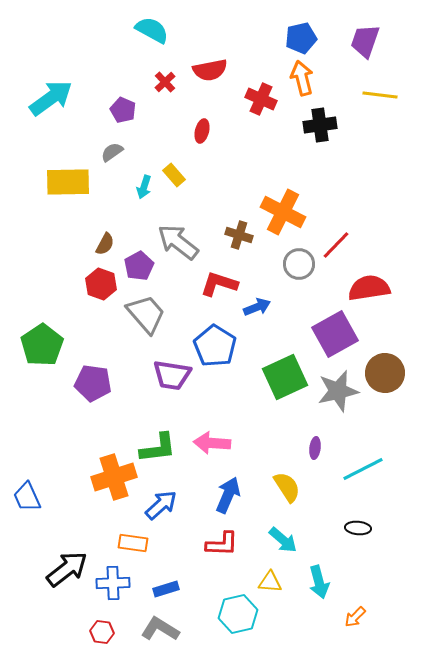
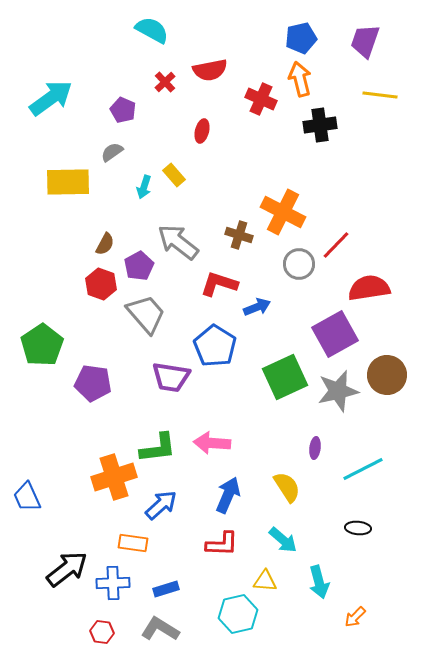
orange arrow at (302, 78): moved 2 px left, 1 px down
brown circle at (385, 373): moved 2 px right, 2 px down
purple trapezoid at (172, 375): moved 1 px left, 2 px down
yellow triangle at (270, 582): moved 5 px left, 1 px up
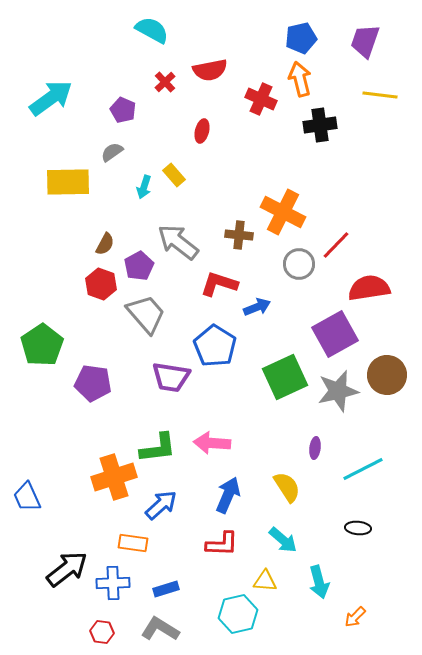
brown cross at (239, 235): rotated 12 degrees counterclockwise
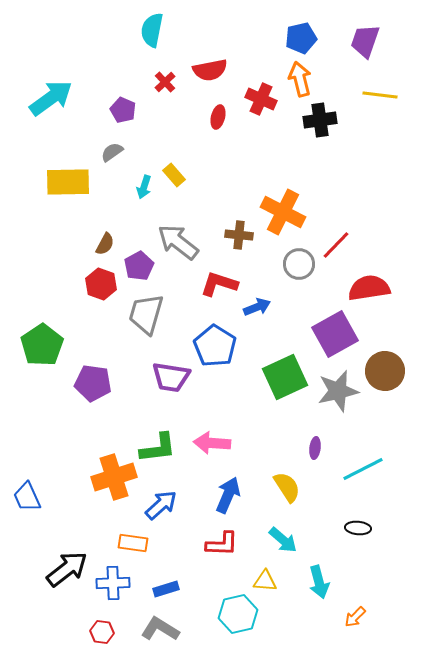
cyan semicircle at (152, 30): rotated 108 degrees counterclockwise
black cross at (320, 125): moved 5 px up
red ellipse at (202, 131): moved 16 px right, 14 px up
gray trapezoid at (146, 314): rotated 123 degrees counterclockwise
brown circle at (387, 375): moved 2 px left, 4 px up
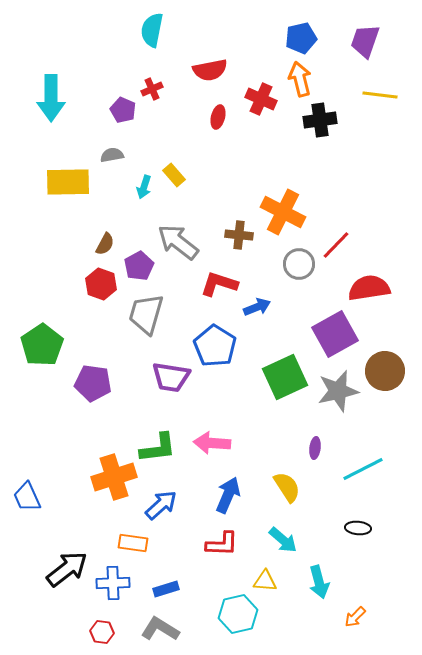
red cross at (165, 82): moved 13 px left, 7 px down; rotated 20 degrees clockwise
cyan arrow at (51, 98): rotated 126 degrees clockwise
gray semicircle at (112, 152): moved 3 px down; rotated 25 degrees clockwise
